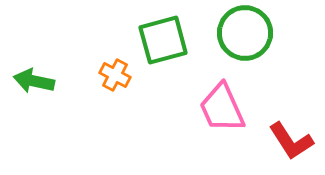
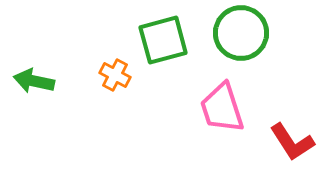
green circle: moved 4 px left
pink trapezoid: rotated 6 degrees clockwise
red L-shape: moved 1 px right, 1 px down
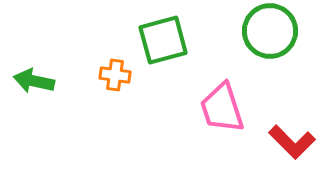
green circle: moved 29 px right, 2 px up
orange cross: rotated 20 degrees counterclockwise
red L-shape: rotated 12 degrees counterclockwise
